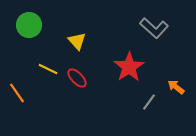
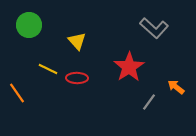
red ellipse: rotated 45 degrees counterclockwise
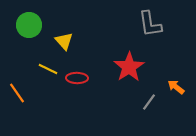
gray L-shape: moved 4 px left, 4 px up; rotated 40 degrees clockwise
yellow triangle: moved 13 px left
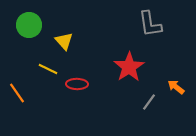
red ellipse: moved 6 px down
